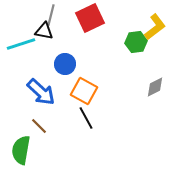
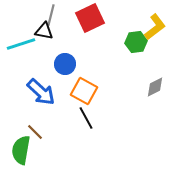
brown line: moved 4 px left, 6 px down
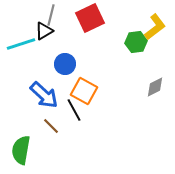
black triangle: rotated 42 degrees counterclockwise
blue arrow: moved 3 px right, 3 px down
black line: moved 12 px left, 8 px up
brown line: moved 16 px right, 6 px up
